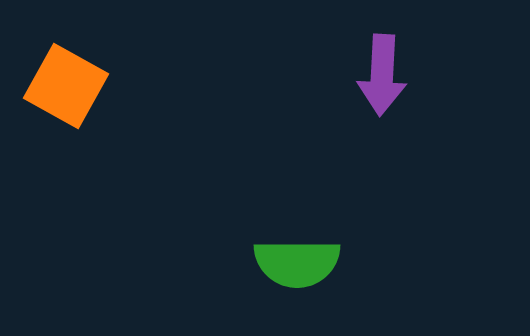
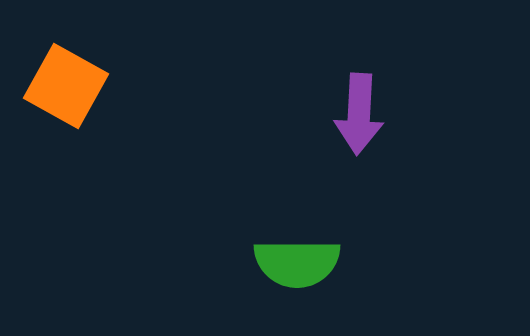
purple arrow: moved 23 px left, 39 px down
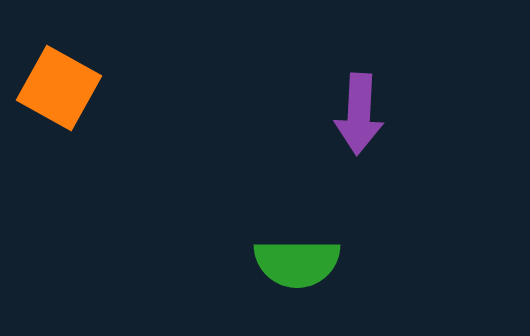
orange square: moved 7 px left, 2 px down
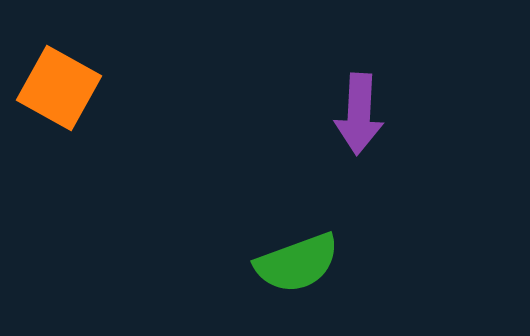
green semicircle: rotated 20 degrees counterclockwise
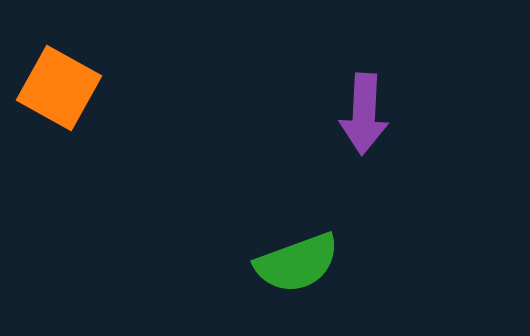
purple arrow: moved 5 px right
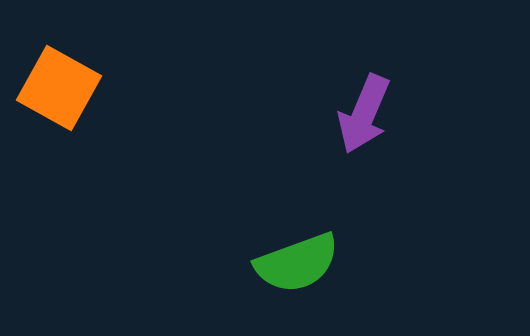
purple arrow: rotated 20 degrees clockwise
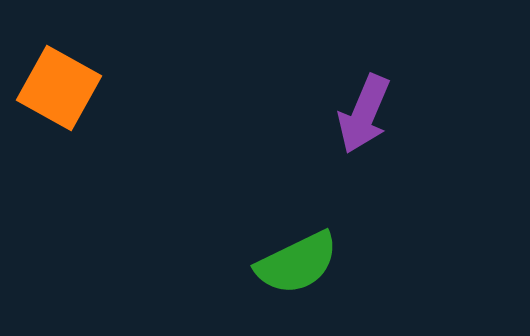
green semicircle: rotated 6 degrees counterclockwise
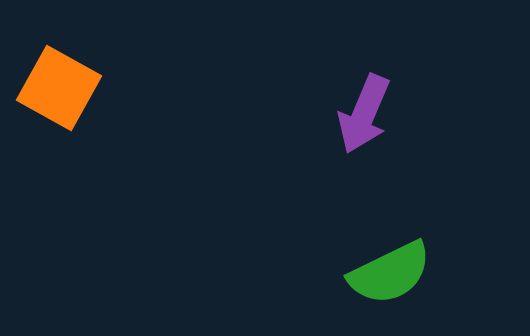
green semicircle: moved 93 px right, 10 px down
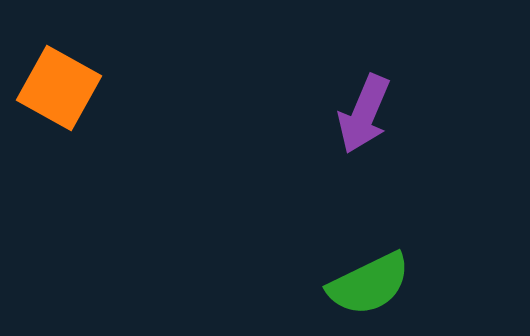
green semicircle: moved 21 px left, 11 px down
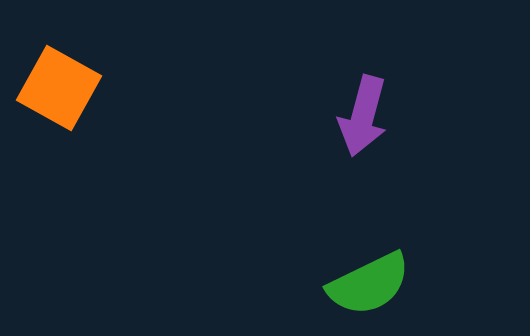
purple arrow: moved 1 px left, 2 px down; rotated 8 degrees counterclockwise
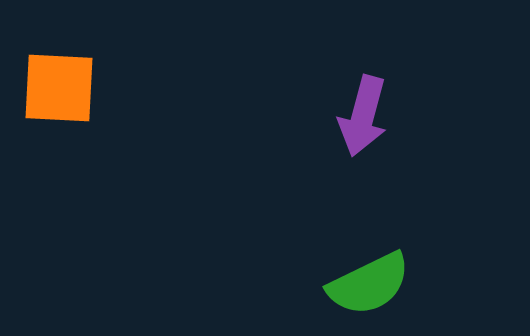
orange square: rotated 26 degrees counterclockwise
